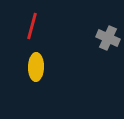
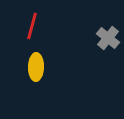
gray cross: rotated 15 degrees clockwise
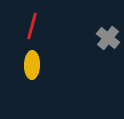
yellow ellipse: moved 4 px left, 2 px up
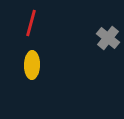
red line: moved 1 px left, 3 px up
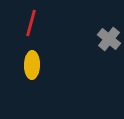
gray cross: moved 1 px right, 1 px down
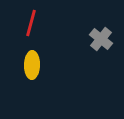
gray cross: moved 8 px left
